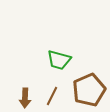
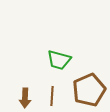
brown line: rotated 24 degrees counterclockwise
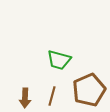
brown line: rotated 12 degrees clockwise
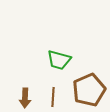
brown line: moved 1 px right, 1 px down; rotated 12 degrees counterclockwise
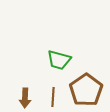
brown pentagon: moved 3 px left; rotated 12 degrees counterclockwise
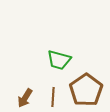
brown arrow: rotated 30 degrees clockwise
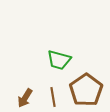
brown line: rotated 12 degrees counterclockwise
